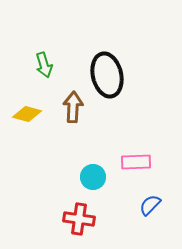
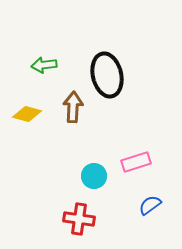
green arrow: rotated 100 degrees clockwise
pink rectangle: rotated 16 degrees counterclockwise
cyan circle: moved 1 px right, 1 px up
blue semicircle: rotated 10 degrees clockwise
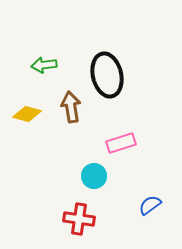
brown arrow: moved 2 px left; rotated 12 degrees counterclockwise
pink rectangle: moved 15 px left, 19 px up
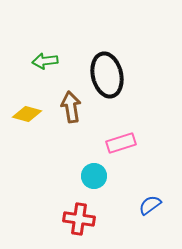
green arrow: moved 1 px right, 4 px up
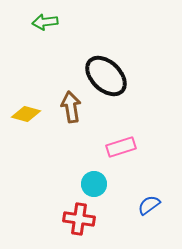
green arrow: moved 39 px up
black ellipse: moved 1 px left, 1 px down; rotated 33 degrees counterclockwise
yellow diamond: moved 1 px left
pink rectangle: moved 4 px down
cyan circle: moved 8 px down
blue semicircle: moved 1 px left
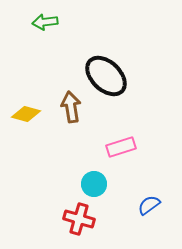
red cross: rotated 8 degrees clockwise
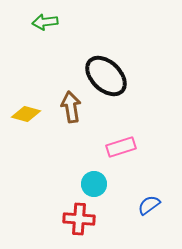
red cross: rotated 12 degrees counterclockwise
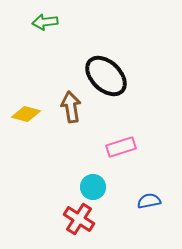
cyan circle: moved 1 px left, 3 px down
blue semicircle: moved 4 px up; rotated 25 degrees clockwise
red cross: rotated 28 degrees clockwise
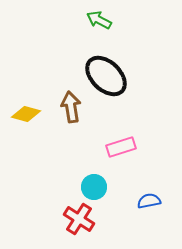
green arrow: moved 54 px right, 2 px up; rotated 35 degrees clockwise
cyan circle: moved 1 px right
